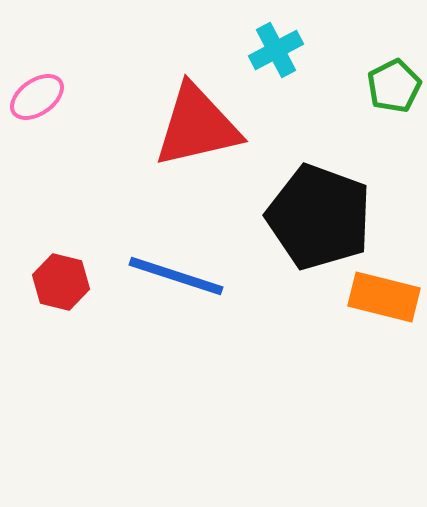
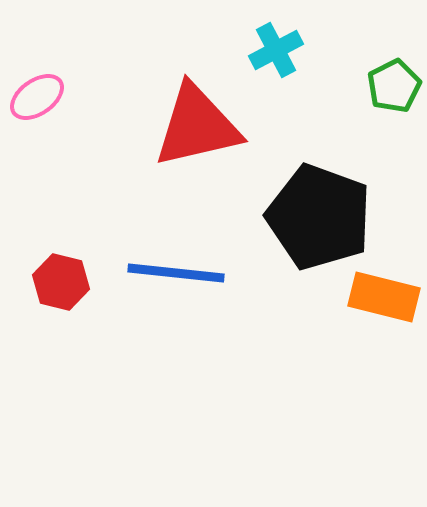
blue line: moved 3 px up; rotated 12 degrees counterclockwise
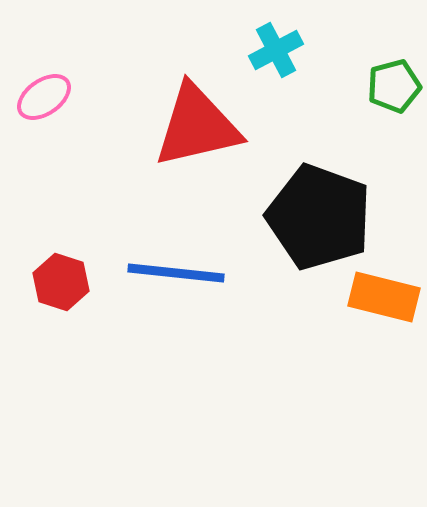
green pentagon: rotated 12 degrees clockwise
pink ellipse: moved 7 px right
red hexagon: rotated 4 degrees clockwise
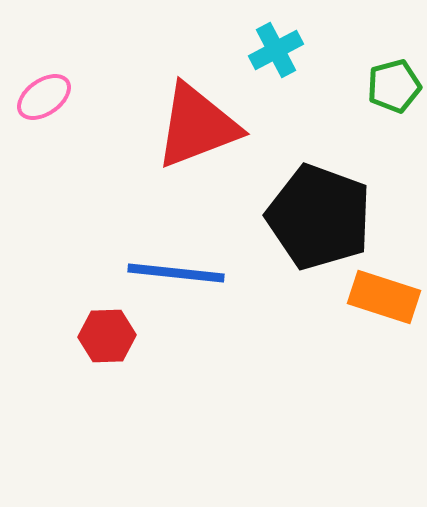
red triangle: rotated 8 degrees counterclockwise
red hexagon: moved 46 px right, 54 px down; rotated 20 degrees counterclockwise
orange rectangle: rotated 4 degrees clockwise
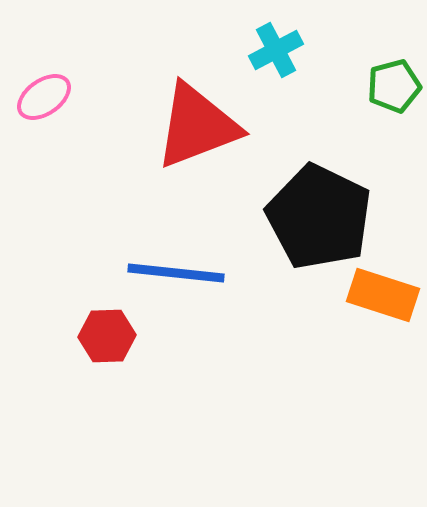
black pentagon: rotated 6 degrees clockwise
orange rectangle: moved 1 px left, 2 px up
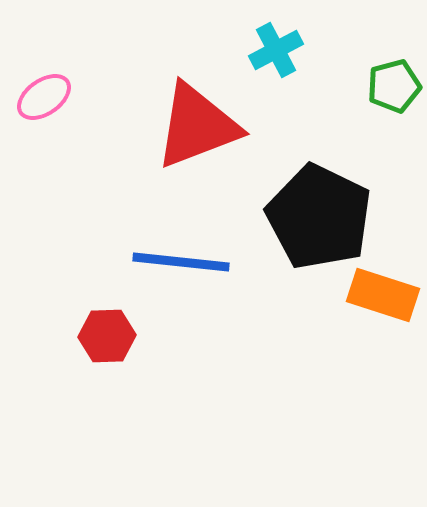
blue line: moved 5 px right, 11 px up
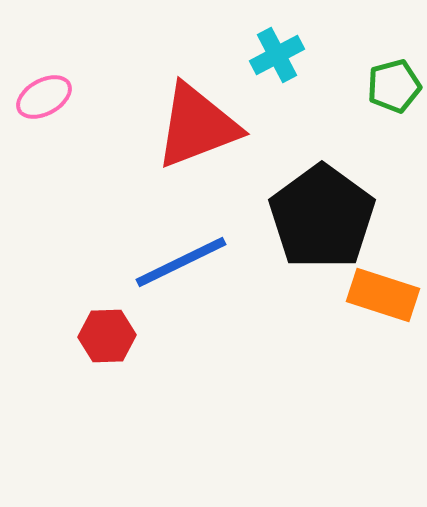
cyan cross: moved 1 px right, 5 px down
pink ellipse: rotated 6 degrees clockwise
black pentagon: moved 3 px right; rotated 10 degrees clockwise
blue line: rotated 32 degrees counterclockwise
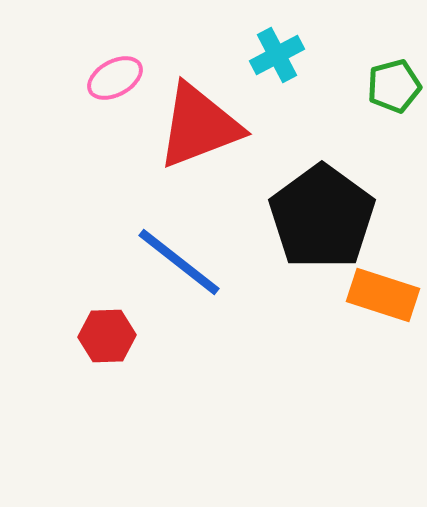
pink ellipse: moved 71 px right, 19 px up
red triangle: moved 2 px right
blue line: moved 2 px left; rotated 64 degrees clockwise
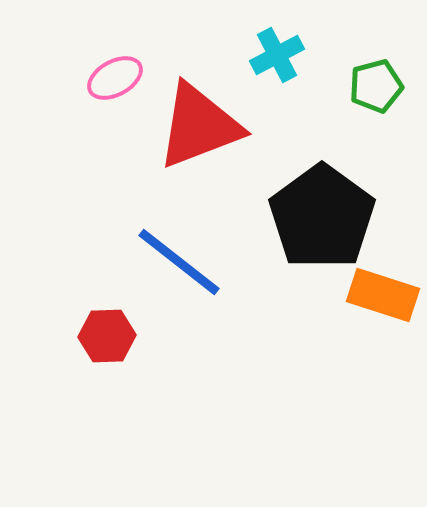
green pentagon: moved 18 px left
